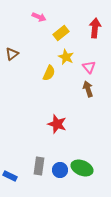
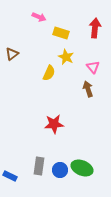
yellow rectangle: rotated 56 degrees clockwise
pink triangle: moved 4 px right
red star: moved 3 px left; rotated 24 degrees counterclockwise
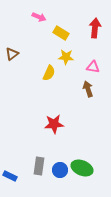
yellow rectangle: rotated 14 degrees clockwise
yellow star: rotated 21 degrees counterclockwise
pink triangle: rotated 40 degrees counterclockwise
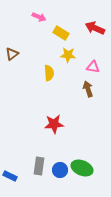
red arrow: rotated 72 degrees counterclockwise
yellow star: moved 2 px right, 2 px up
yellow semicircle: rotated 28 degrees counterclockwise
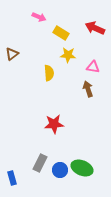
gray rectangle: moved 1 px right, 3 px up; rotated 18 degrees clockwise
blue rectangle: moved 2 px right, 2 px down; rotated 48 degrees clockwise
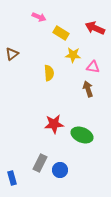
yellow star: moved 5 px right
green ellipse: moved 33 px up
